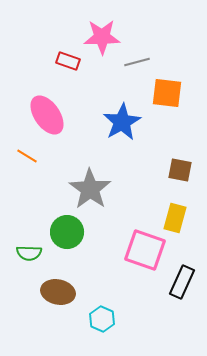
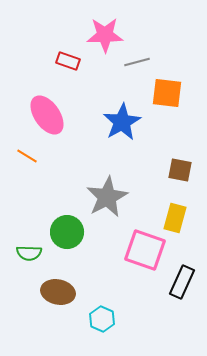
pink star: moved 3 px right, 2 px up
gray star: moved 17 px right, 8 px down; rotated 9 degrees clockwise
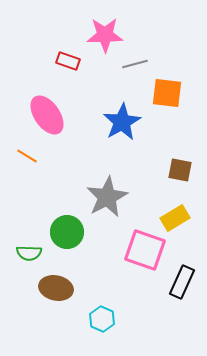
gray line: moved 2 px left, 2 px down
yellow rectangle: rotated 44 degrees clockwise
brown ellipse: moved 2 px left, 4 px up
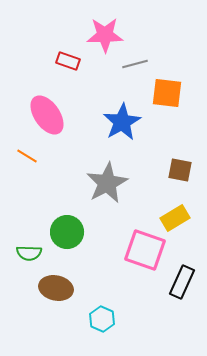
gray star: moved 14 px up
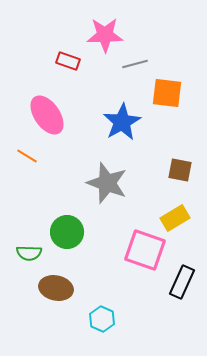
gray star: rotated 24 degrees counterclockwise
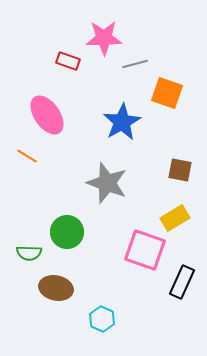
pink star: moved 1 px left, 3 px down
orange square: rotated 12 degrees clockwise
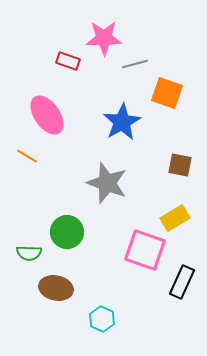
brown square: moved 5 px up
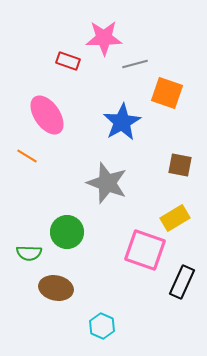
cyan hexagon: moved 7 px down
